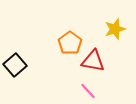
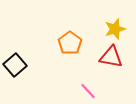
red triangle: moved 18 px right, 4 px up
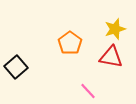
black square: moved 1 px right, 2 px down
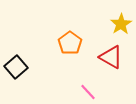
yellow star: moved 6 px right, 5 px up; rotated 15 degrees counterclockwise
red triangle: rotated 20 degrees clockwise
pink line: moved 1 px down
